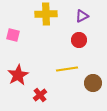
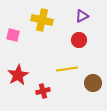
yellow cross: moved 4 px left, 6 px down; rotated 15 degrees clockwise
red cross: moved 3 px right, 4 px up; rotated 24 degrees clockwise
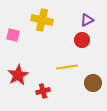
purple triangle: moved 5 px right, 4 px down
red circle: moved 3 px right
yellow line: moved 2 px up
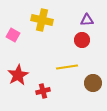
purple triangle: rotated 24 degrees clockwise
pink square: rotated 16 degrees clockwise
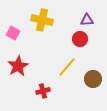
pink square: moved 2 px up
red circle: moved 2 px left, 1 px up
yellow line: rotated 40 degrees counterclockwise
red star: moved 9 px up
brown circle: moved 4 px up
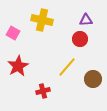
purple triangle: moved 1 px left
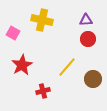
red circle: moved 8 px right
red star: moved 4 px right, 1 px up
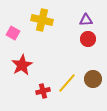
yellow line: moved 16 px down
